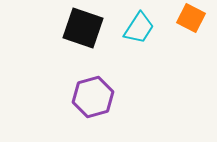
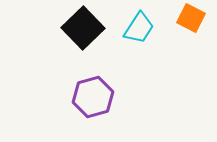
black square: rotated 27 degrees clockwise
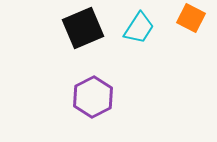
black square: rotated 21 degrees clockwise
purple hexagon: rotated 12 degrees counterclockwise
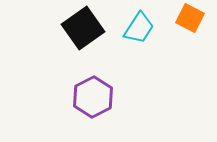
orange square: moved 1 px left
black square: rotated 12 degrees counterclockwise
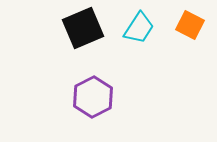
orange square: moved 7 px down
black square: rotated 12 degrees clockwise
